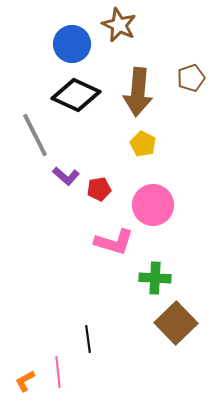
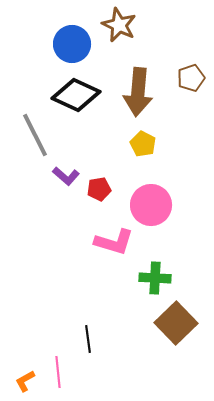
pink circle: moved 2 px left
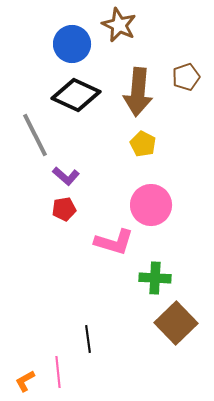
brown pentagon: moved 5 px left, 1 px up
red pentagon: moved 35 px left, 20 px down
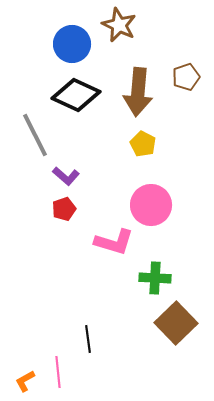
red pentagon: rotated 10 degrees counterclockwise
